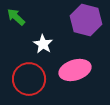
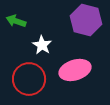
green arrow: moved 4 px down; rotated 24 degrees counterclockwise
white star: moved 1 px left, 1 px down
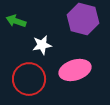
purple hexagon: moved 3 px left, 1 px up
white star: rotated 30 degrees clockwise
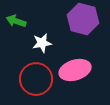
white star: moved 2 px up
red circle: moved 7 px right
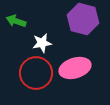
pink ellipse: moved 2 px up
red circle: moved 6 px up
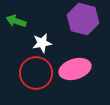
pink ellipse: moved 1 px down
